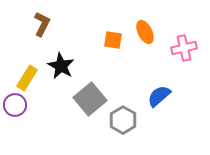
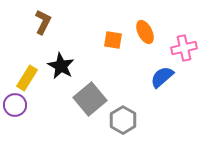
brown L-shape: moved 1 px right, 2 px up
blue semicircle: moved 3 px right, 19 px up
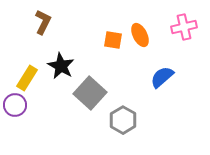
orange ellipse: moved 5 px left, 3 px down
pink cross: moved 21 px up
gray square: moved 6 px up; rotated 8 degrees counterclockwise
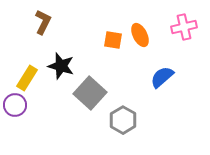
black star: rotated 12 degrees counterclockwise
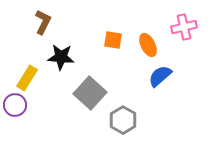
orange ellipse: moved 8 px right, 10 px down
black star: moved 9 px up; rotated 12 degrees counterclockwise
blue semicircle: moved 2 px left, 1 px up
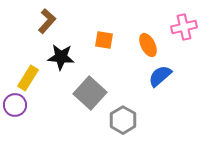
brown L-shape: moved 4 px right, 1 px up; rotated 15 degrees clockwise
orange square: moved 9 px left
yellow rectangle: moved 1 px right
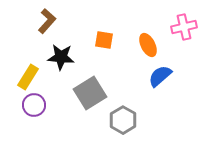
yellow rectangle: moved 1 px up
gray square: rotated 16 degrees clockwise
purple circle: moved 19 px right
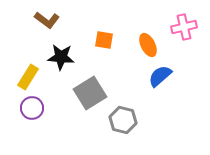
brown L-shape: moved 1 px up; rotated 85 degrees clockwise
purple circle: moved 2 px left, 3 px down
gray hexagon: rotated 16 degrees counterclockwise
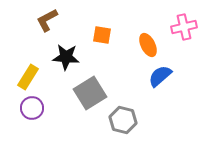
brown L-shape: rotated 115 degrees clockwise
orange square: moved 2 px left, 5 px up
black star: moved 5 px right
